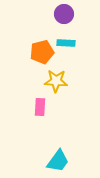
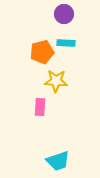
cyan trapezoid: rotated 35 degrees clockwise
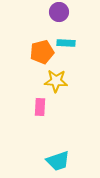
purple circle: moved 5 px left, 2 px up
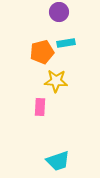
cyan rectangle: rotated 12 degrees counterclockwise
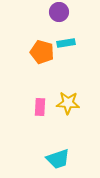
orange pentagon: rotated 30 degrees clockwise
yellow star: moved 12 px right, 22 px down
cyan trapezoid: moved 2 px up
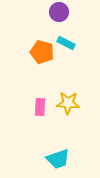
cyan rectangle: rotated 36 degrees clockwise
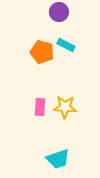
cyan rectangle: moved 2 px down
yellow star: moved 3 px left, 4 px down
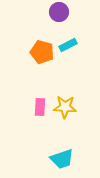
cyan rectangle: moved 2 px right; rotated 54 degrees counterclockwise
cyan trapezoid: moved 4 px right
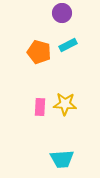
purple circle: moved 3 px right, 1 px down
orange pentagon: moved 3 px left
yellow star: moved 3 px up
cyan trapezoid: rotated 15 degrees clockwise
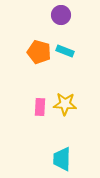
purple circle: moved 1 px left, 2 px down
cyan rectangle: moved 3 px left, 6 px down; rotated 48 degrees clockwise
cyan trapezoid: rotated 95 degrees clockwise
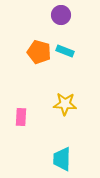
pink rectangle: moved 19 px left, 10 px down
